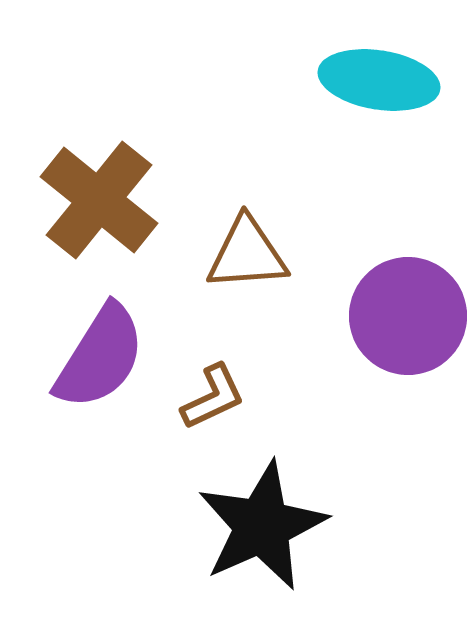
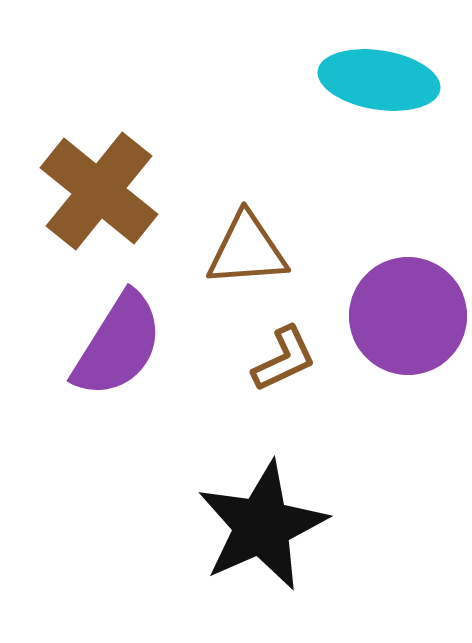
brown cross: moved 9 px up
brown triangle: moved 4 px up
purple semicircle: moved 18 px right, 12 px up
brown L-shape: moved 71 px right, 38 px up
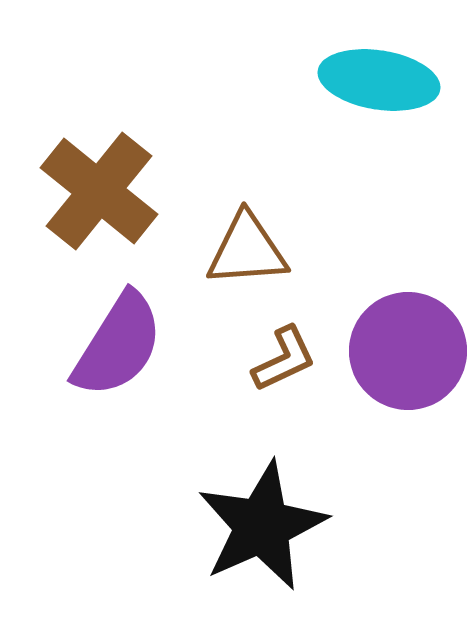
purple circle: moved 35 px down
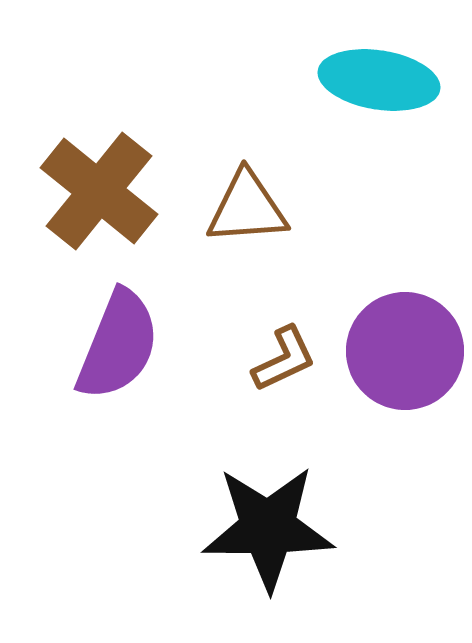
brown triangle: moved 42 px up
purple semicircle: rotated 10 degrees counterclockwise
purple circle: moved 3 px left
black star: moved 6 px right, 2 px down; rotated 24 degrees clockwise
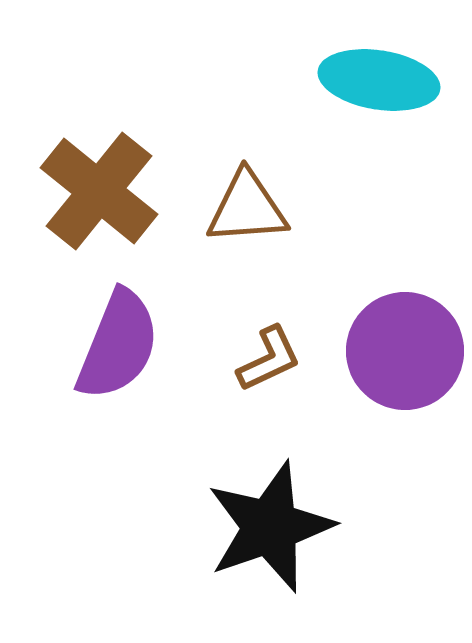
brown L-shape: moved 15 px left
black star: moved 2 px right, 1 px up; rotated 19 degrees counterclockwise
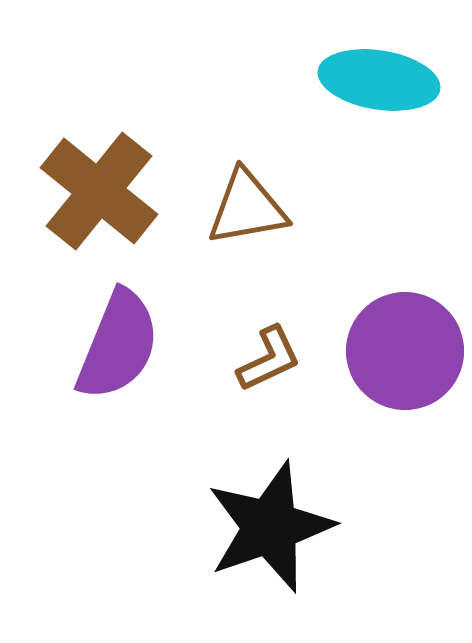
brown triangle: rotated 6 degrees counterclockwise
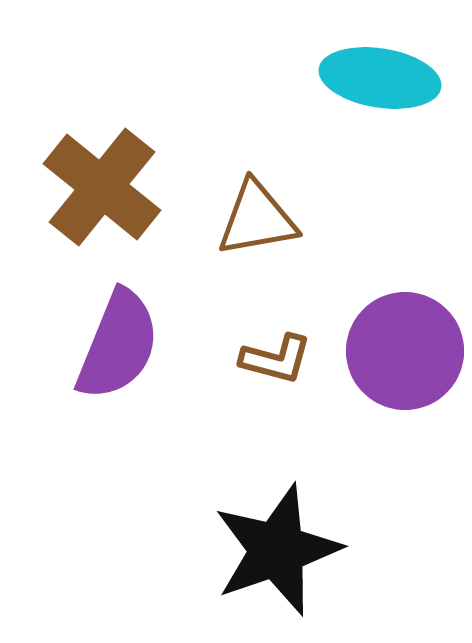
cyan ellipse: moved 1 px right, 2 px up
brown cross: moved 3 px right, 4 px up
brown triangle: moved 10 px right, 11 px down
brown L-shape: moved 7 px right; rotated 40 degrees clockwise
black star: moved 7 px right, 23 px down
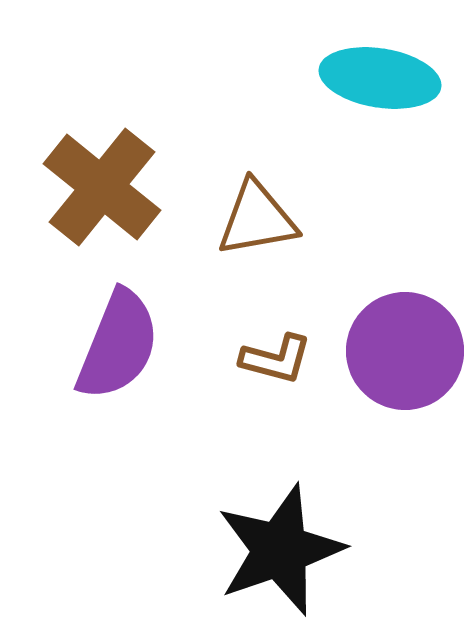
black star: moved 3 px right
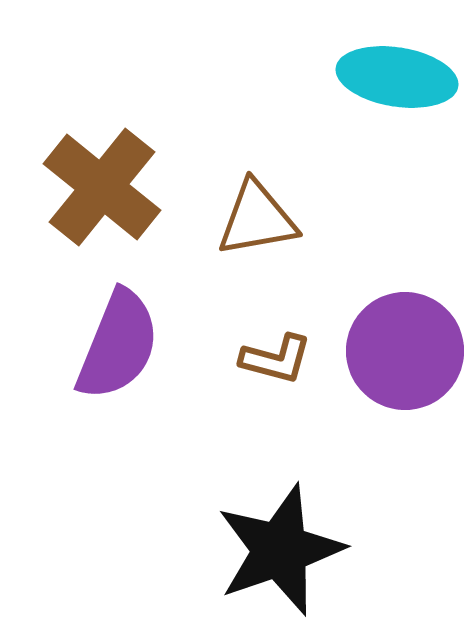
cyan ellipse: moved 17 px right, 1 px up
